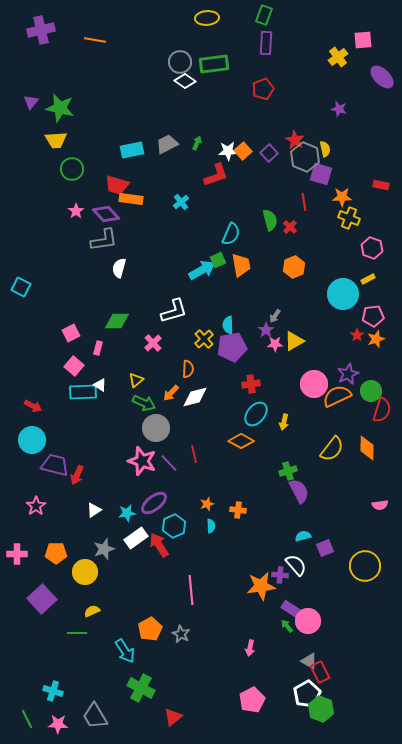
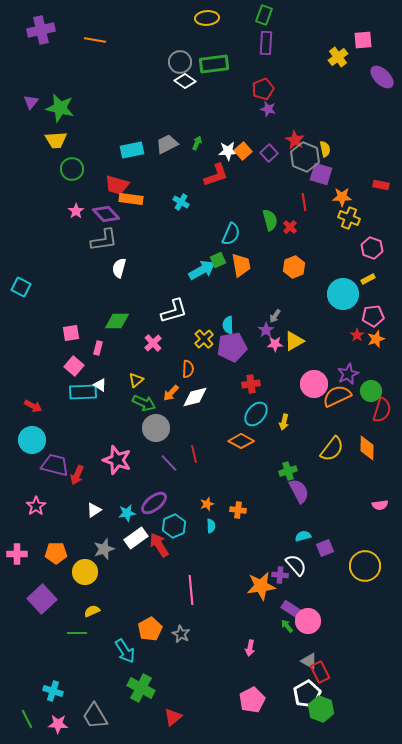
purple star at (339, 109): moved 71 px left
cyan cross at (181, 202): rotated 21 degrees counterclockwise
pink square at (71, 333): rotated 18 degrees clockwise
pink star at (142, 461): moved 25 px left, 1 px up
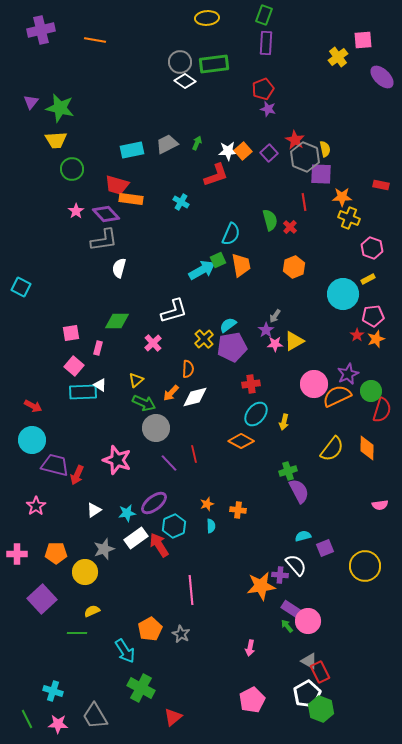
purple square at (321, 174): rotated 15 degrees counterclockwise
cyan semicircle at (228, 325): rotated 54 degrees clockwise
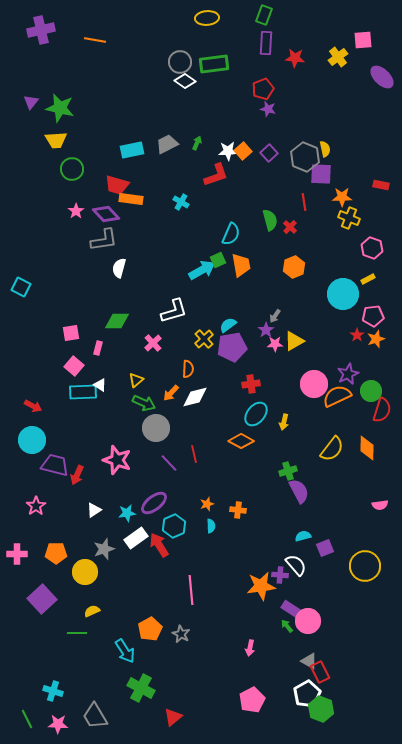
red star at (295, 140): moved 82 px up; rotated 24 degrees counterclockwise
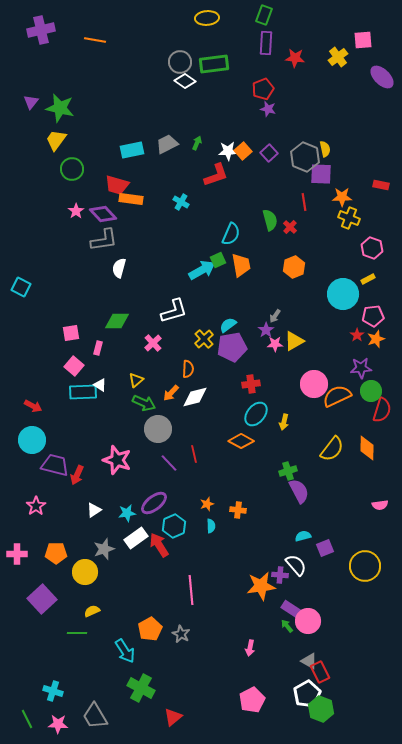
yellow trapezoid at (56, 140): rotated 130 degrees clockwise
purple diamond at (106, 214): moved 3 px left
purple star at (348, 374): moved 13 px right, 6 px up; rotated 20 degrees clockwise
gray circle at (156, 428): moved 2 px right, 1 px down
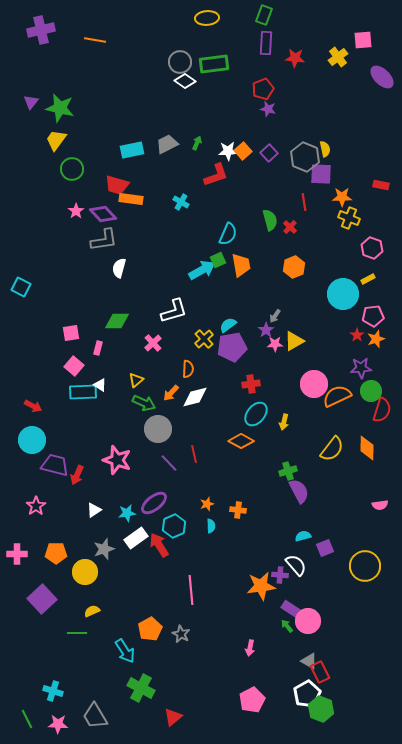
cyan semicircle at (231, 234): moved 3 px left
